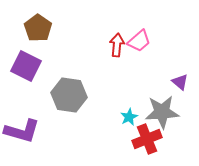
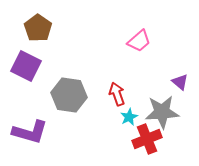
red arrow: moved 49 px down; rotated 25 degrees counterclockwise
purple L-shape: moved 8 px right, 1 px down
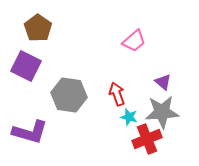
pink trapezoid: moved 5 px left
purple triangle: moved 17 px left
cyan star: rotated 30 degrees counterclockwise
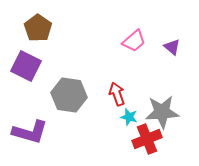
purple triangle: moved 9 px right, 35 px up
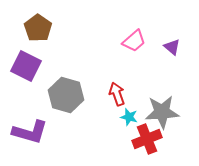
gray hexagon: moved 3 px left; rotated 8 degrees clockwise
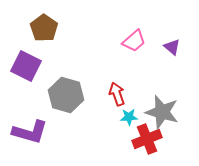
brown pentagon: moved 6 px right
gray star: rotated 20 degrees clockwise
cyan star: rotated 18 degrees counterclockwise
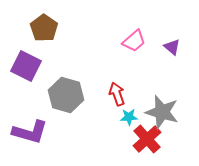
red cross: rotated 20 degrees counterclockwise
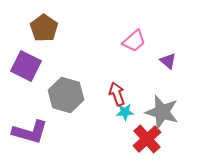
purple triangle: moved 4 px left, 14 px down
cyan star: moved 4 px left, 5 px up
